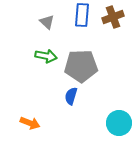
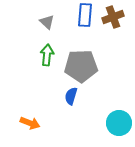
blue rectangle: moved 3 px right
green arrow: moved 1 px right, 1 px up; rotated 95 degrees counterclockwise
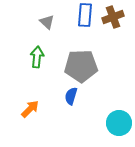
green arrow: moved 10 px left, 2 px down
orange arrow: moved 14 px up; rotated 66 degrees counterclockwise
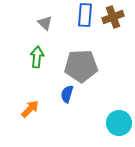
gray triangle: moved 2 px left, 1 px down
blue semicircle: moved 4 px left, 2 px up
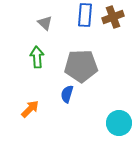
green arrow: rotated 10 degrees counterclockwise
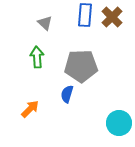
brown cross: moved 1 px left; rotated 25 degrees counterclockwise
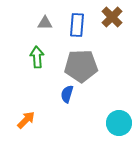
blue rectangle: moved 8 px left, 10 px down
gray triangle: rotated 42 degrees counterclockwise
orange arrow: moved 4 px left, 11 px down
